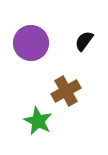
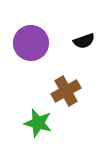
black semicircle: rotated 145 degrees counterclockwise
green star: moved 2 px down; rotated 12 degrees counterclockwise
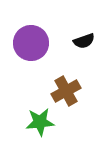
green star: moved 2 px right, 1 px up; rotated 20 degrees counterclockwise
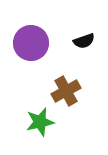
green star: rotated 8 degrees counterclockwise
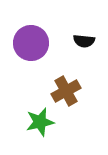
black semicircle: rotated 25 degrees clockwise
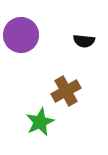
purple circle: moved 10 px left, 8 px up
green star: rotated 12 degrees counterclockwise
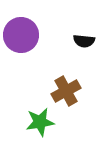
green star: rotated 16 degrees clockwise
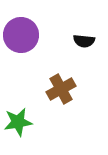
brown cross: moved 5 px left, 2 px up
green star: moved 22 px left
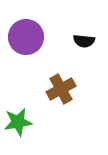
purple circle: moved 5 px right, 2 px down
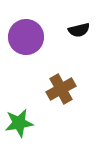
black semicircle: moved 5 px left, 11 px up; rotated 20 degrees counterclockwise
green star: moved 1 px right, 1 px down
